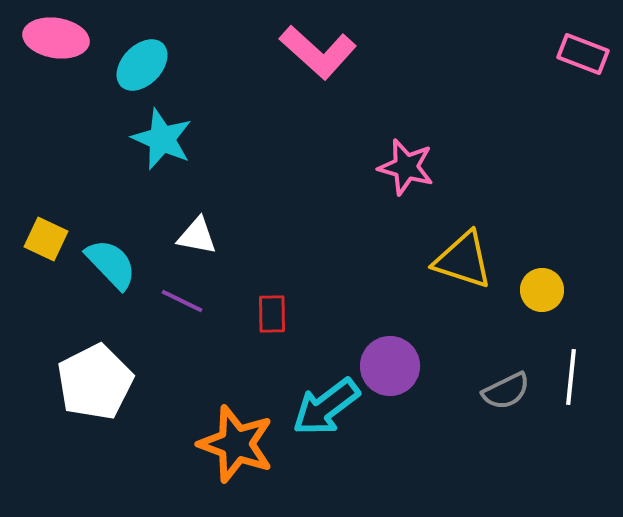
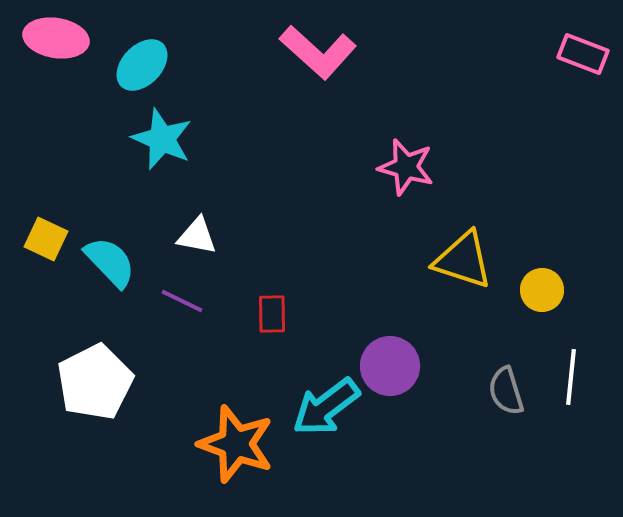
cyan semicircle: moved 1 px left, 2 px up
gray semicircle: rotated 99 degrees clockwise
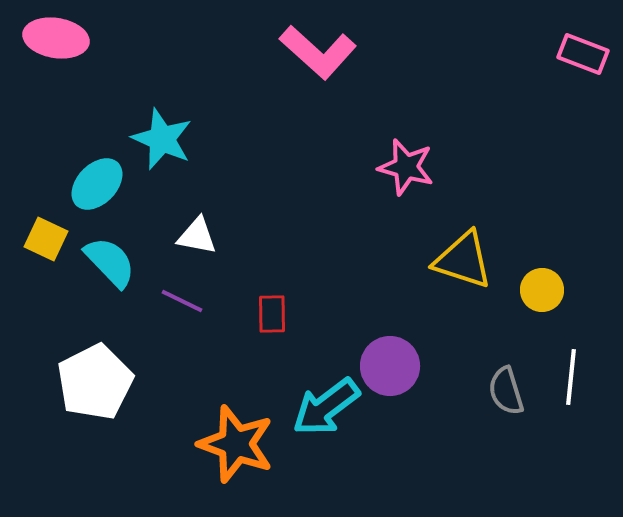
cyan ellipse: moved 45 px left, 119 px down
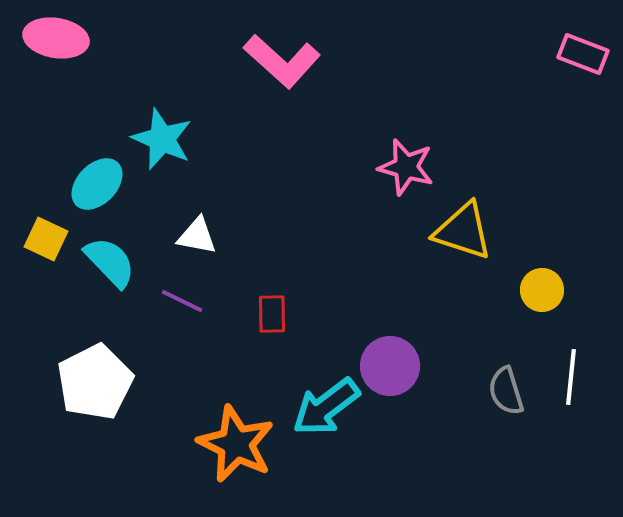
pink L-shape: moved 36 px left, 9 px down
yellow triangle: moved 29 px up
orange star: rotated 6 degrees clockwise
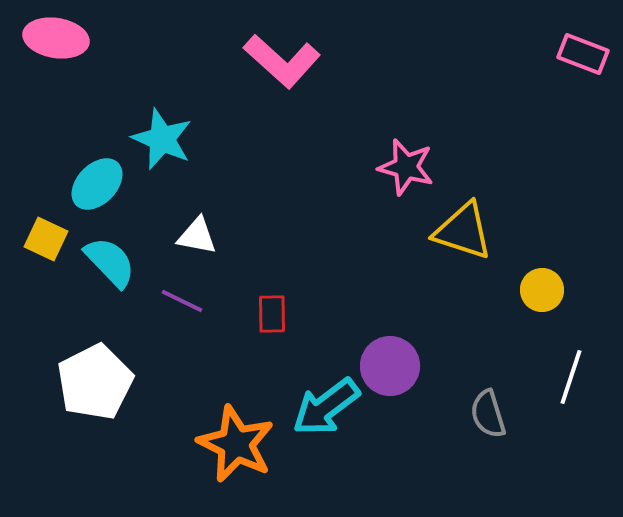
white line: rotated 12 degrees clockwise
gray semicircle: moved 18 px left, 23 px down
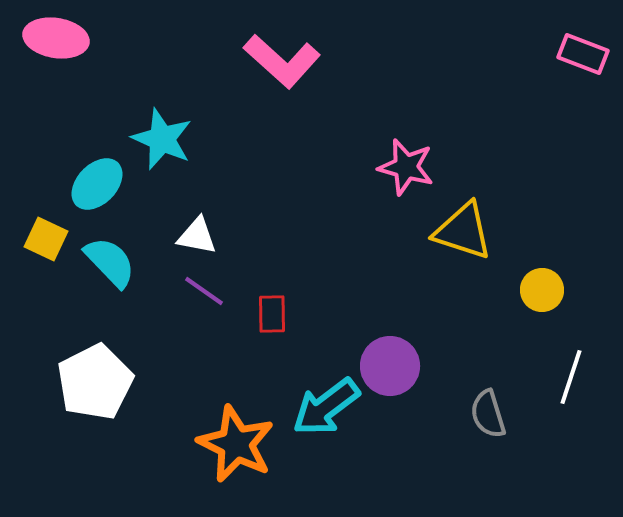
purple line: moved 22 px right, 10 px up; rotated 9 degrees clockwise
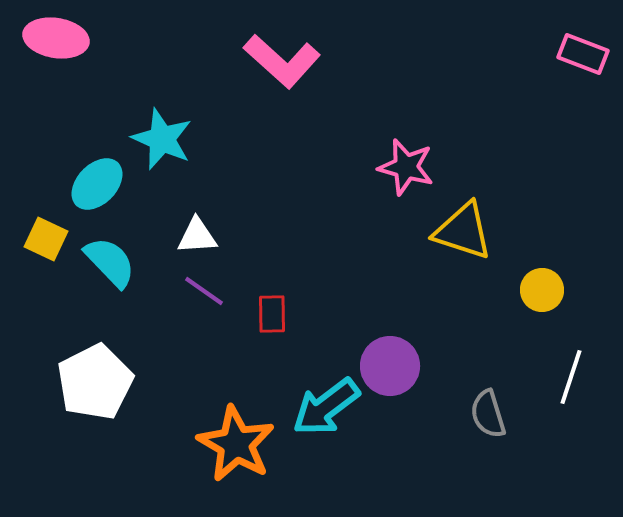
white triangle: rotated 15 degrees counterclockwise
orange star: rotated 4 degrees clockwise
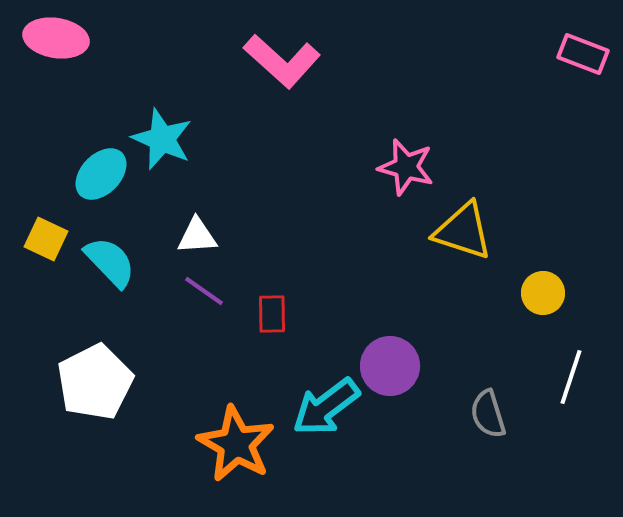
cyan ellipse: moved 4 px right, 10 px up
yellow circle: moved 1 px right, 3 px down
